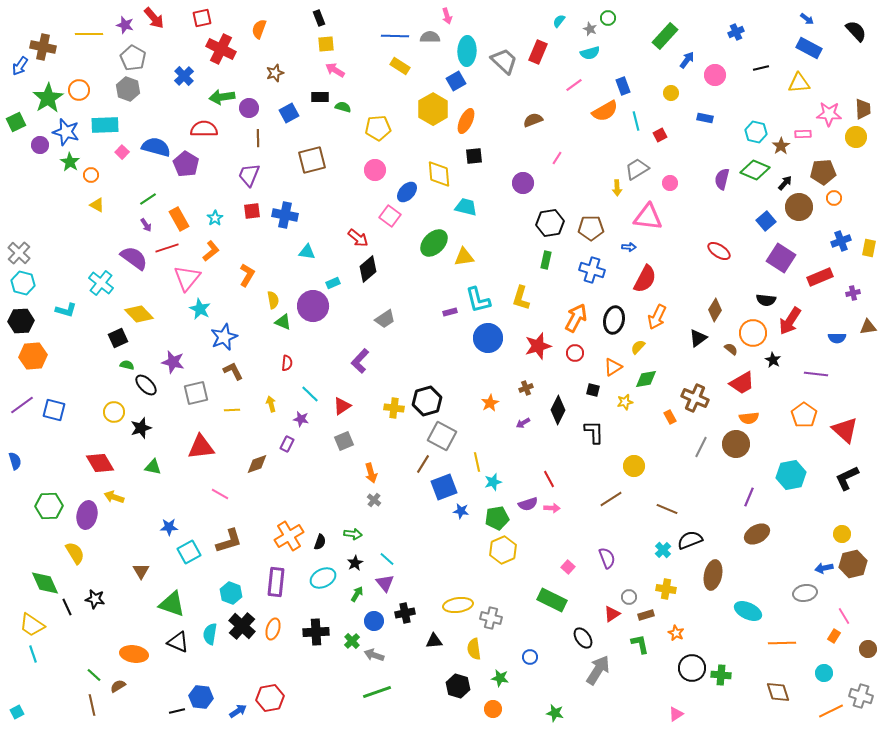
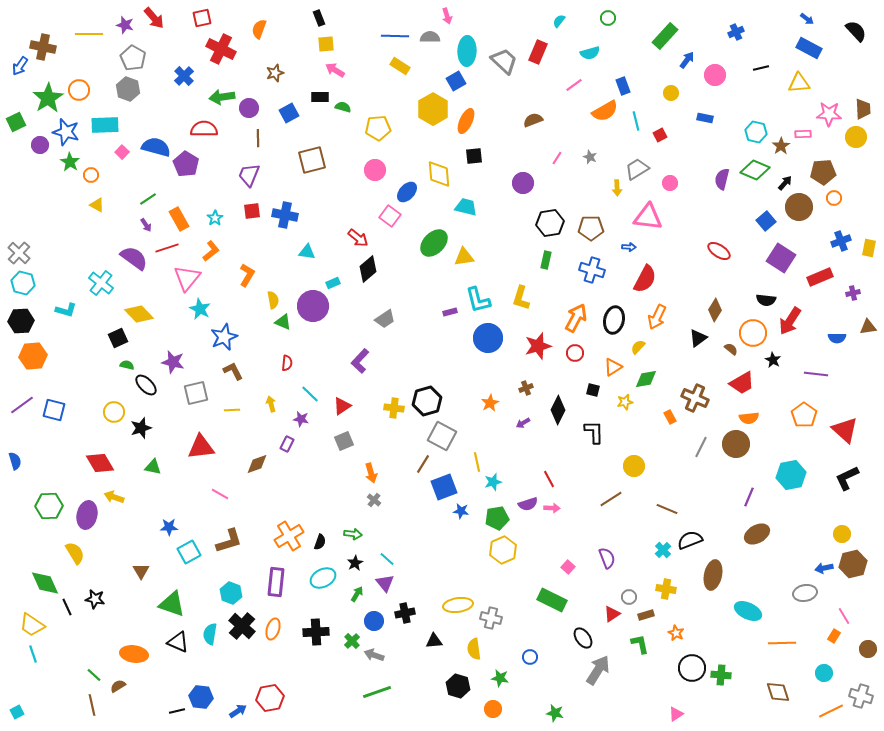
gray star at (590, 29): moved 128 px down
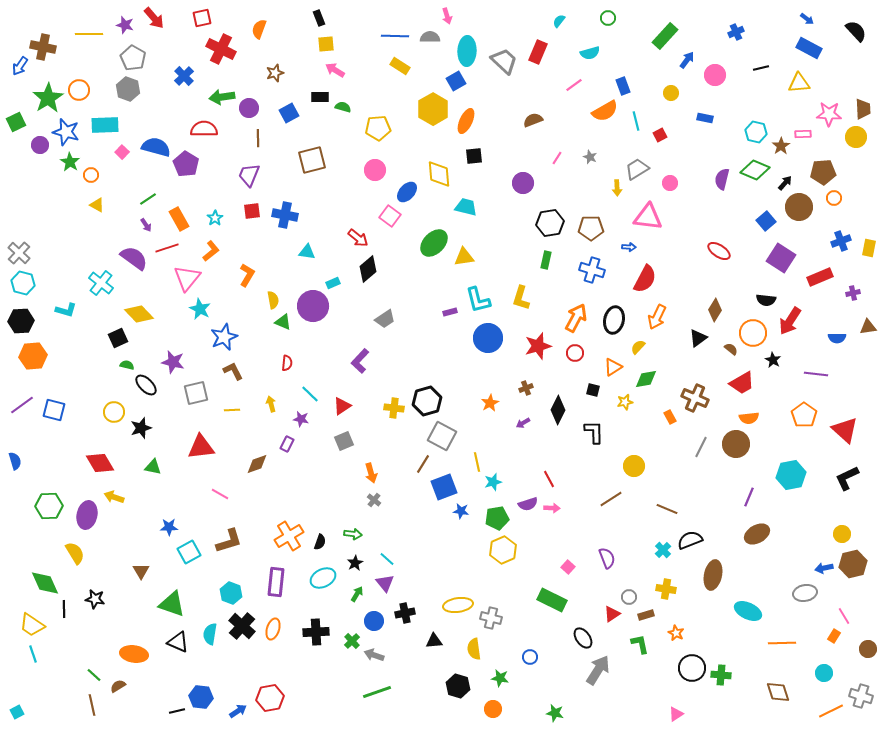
black line at (67, 607): moved 3 px left, 2 px down; rotated 24 degrees clockwise
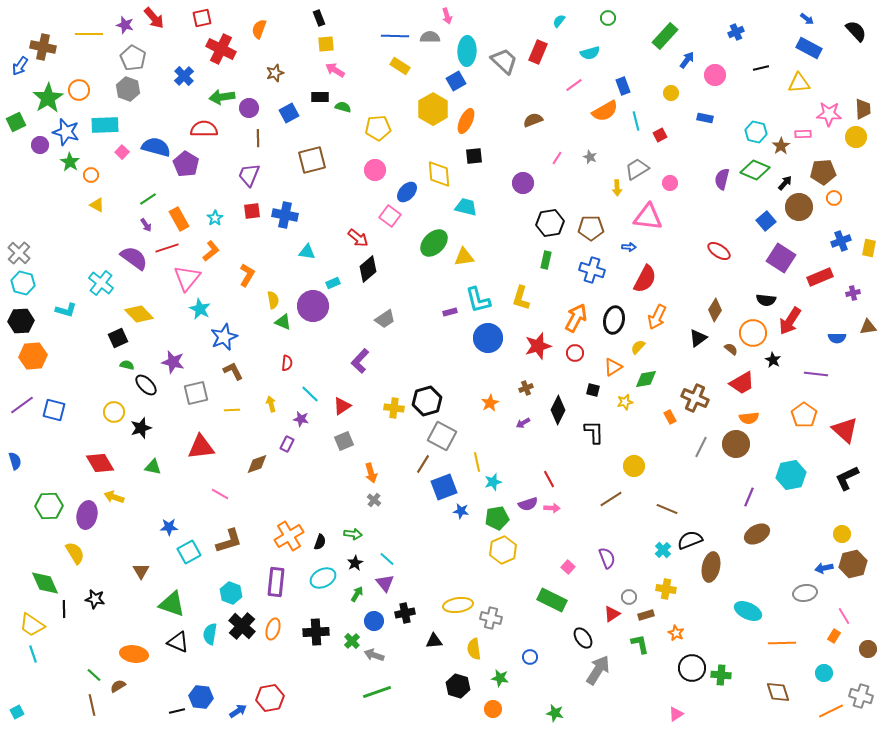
brown ellipse at (713, 575): moved 2 px left, 8 px up
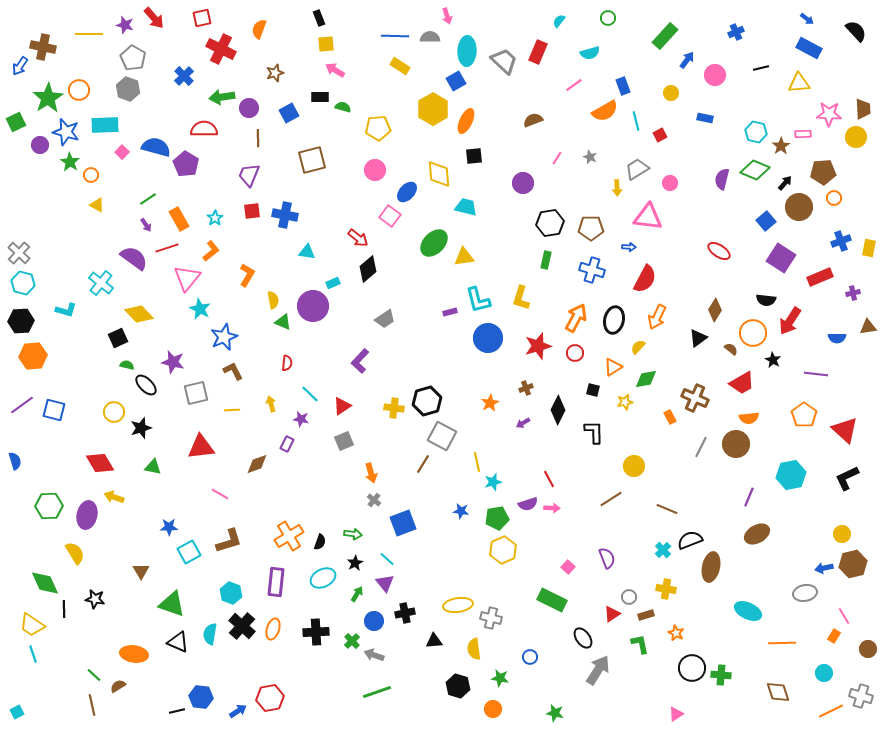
blue square at (444, 487): moved 41 px left, 36 px down
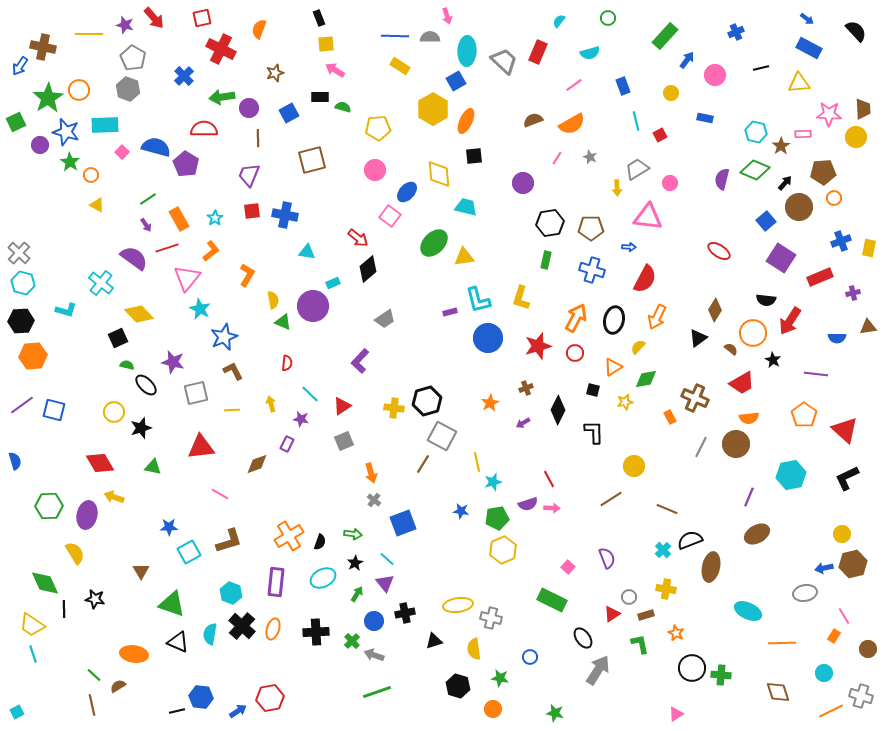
orange semicircle at (605, 111): moved 33 px left, 13 px down
black triangle at (434, 641): rotated 12 degrees counterclockwise
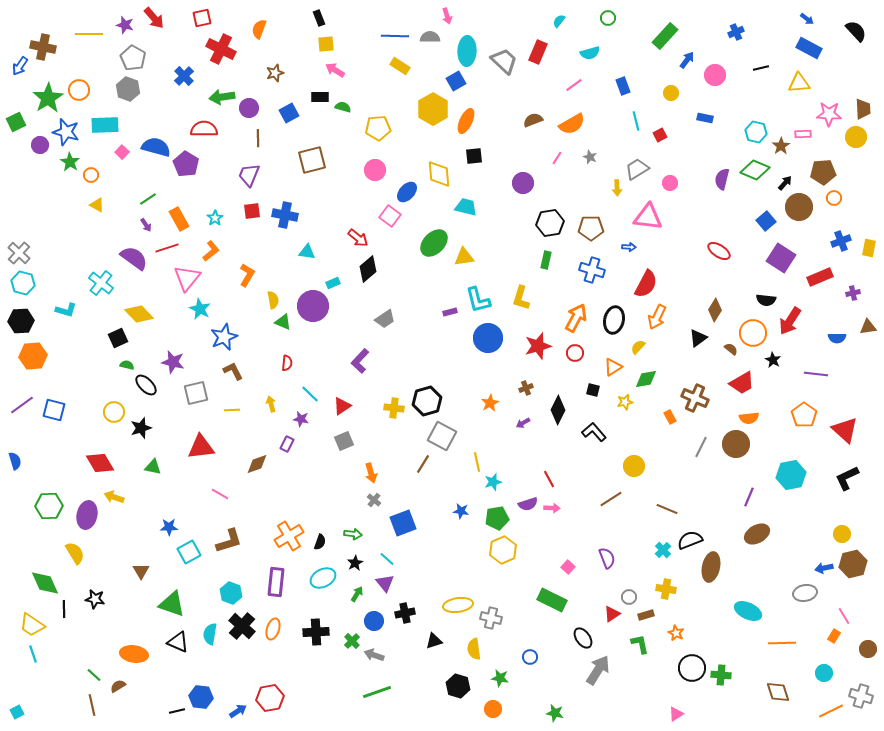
red semicircle at (645, 279): moved 1 px right, 5 px down
black L-shape at (594, 432): rotated 40 degrees counterclockwise
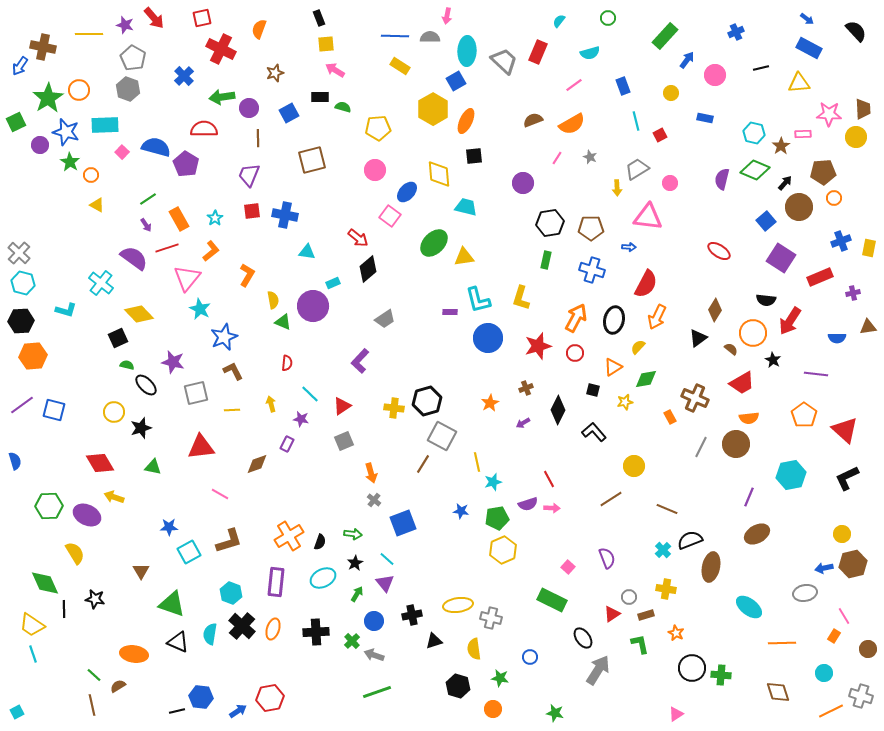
pink arrow at (447, 16): rotated 28 degrees clockwise
cyan hexagon at (756, 132): moved 2 px left, 1 px down
purple rectangle at (450, 312): rotated 16 degrees clockwise
purple ellipse at (87, 515): rotated 76 degrees counterclockwise
cyan ellipse at (748, 611): moved 1 px right, 4 px up; rotated 12 degrees clockwise
black cross at (405, 613): moved 7 px right, 2 px down
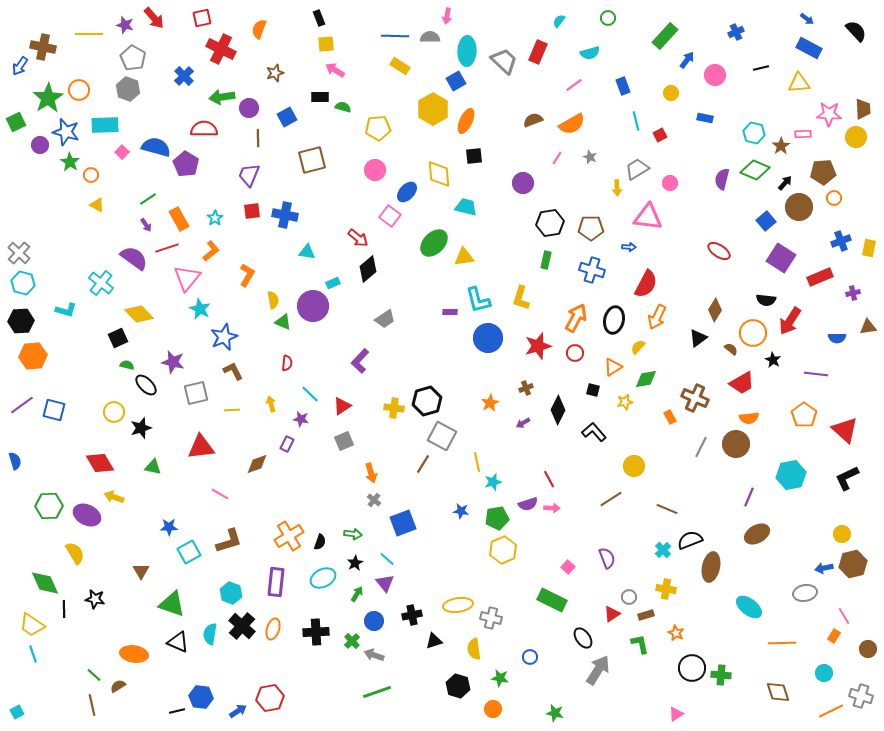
blue square at (289, 113): moved 2 px left, 4 px down
